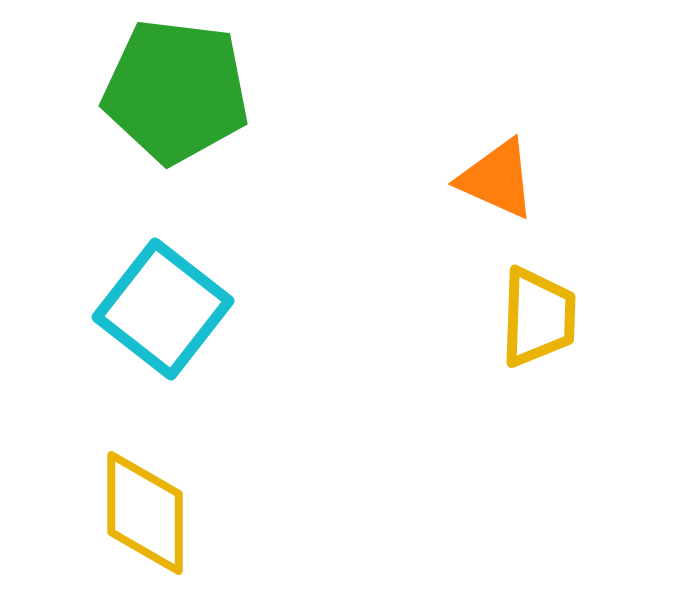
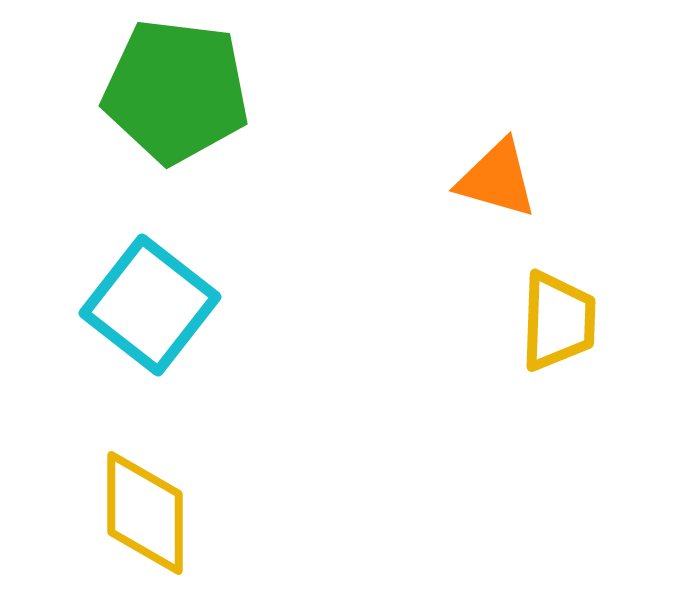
orange triangle: rotated 8 degrees counterclockwise
cyan square: moved 13 px left, 4 px up
yellow trapezoid: moved 20 px right, 4 px down
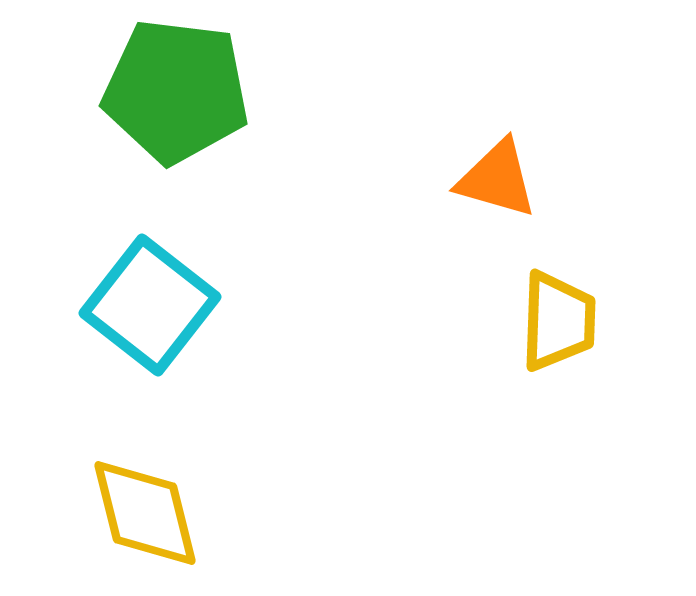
yellow diamond: rotated 14 degrees counterclockwise
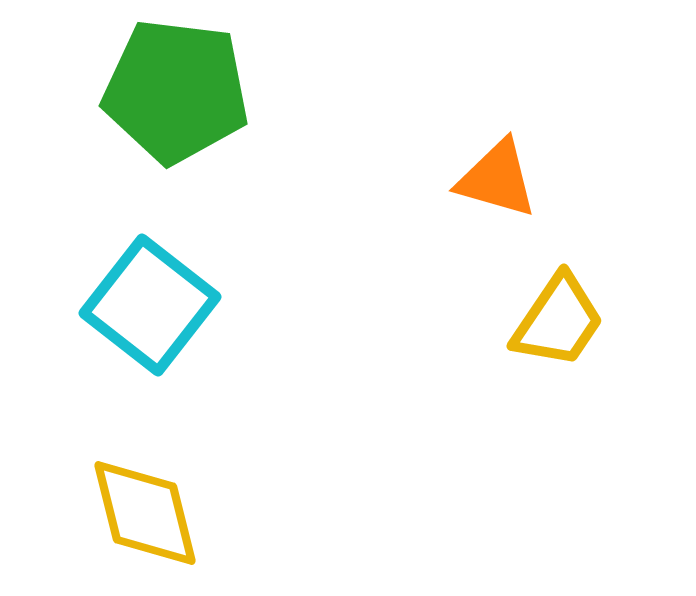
yellow trapezoid: rotated 32 degrees clockwise
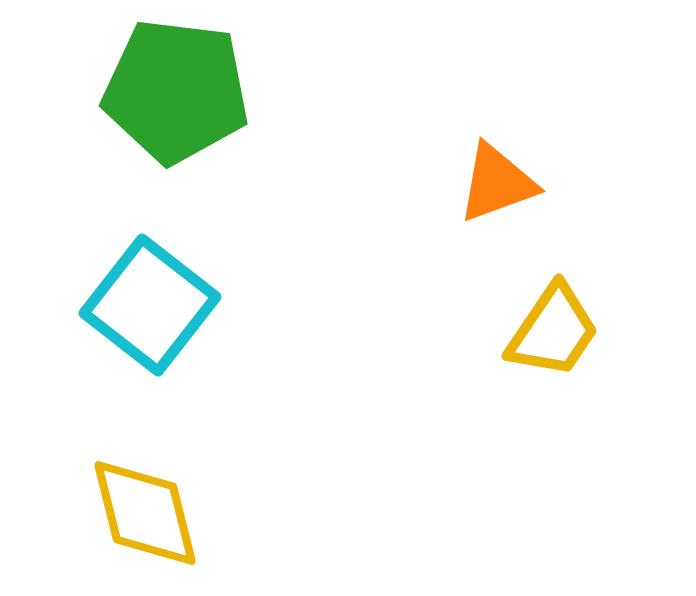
orange triangle: moved 4 px down; rotated 36 degrees counterclockwise
yellow trapezoid: moved 5 px left, 10 px down
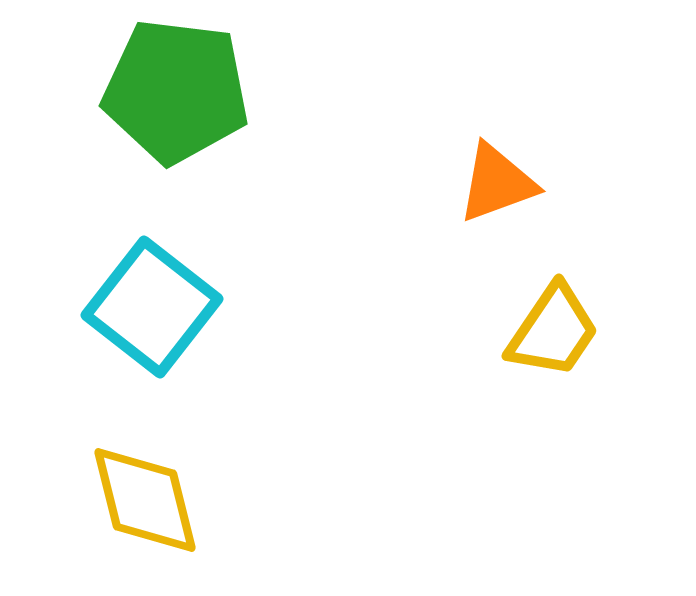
cyan square: moved 2 px right, 2 px down
yellow diamond: moved 13 px up
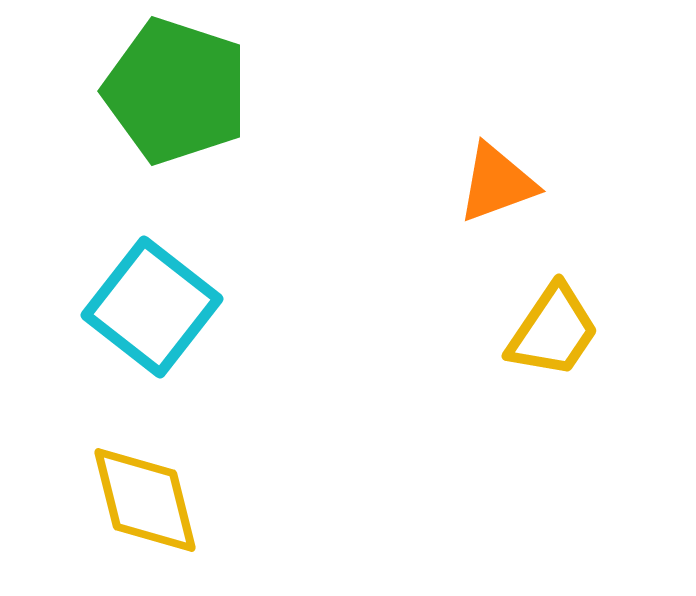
green pentagon: rotated 11 degrees clockwise
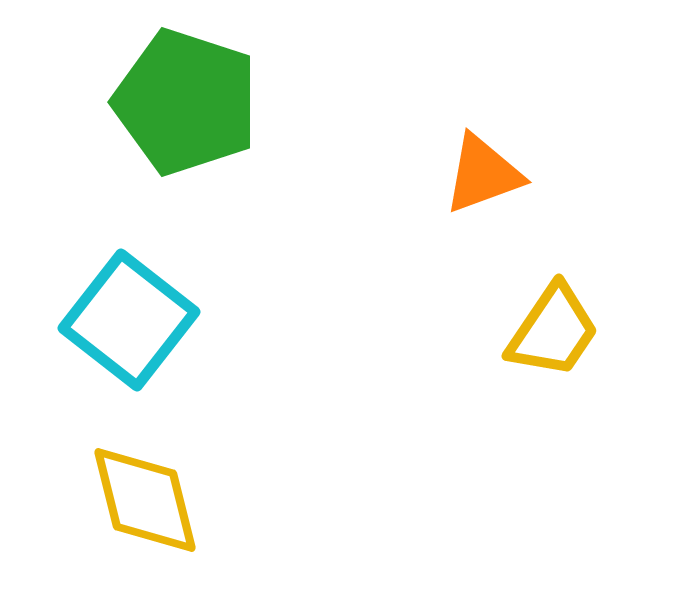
green pentagon: moved 10 px right, 11 px down
orange triangle: moved 14 px left, 9 px up
cyan square: moved 23 px left, 13 px down
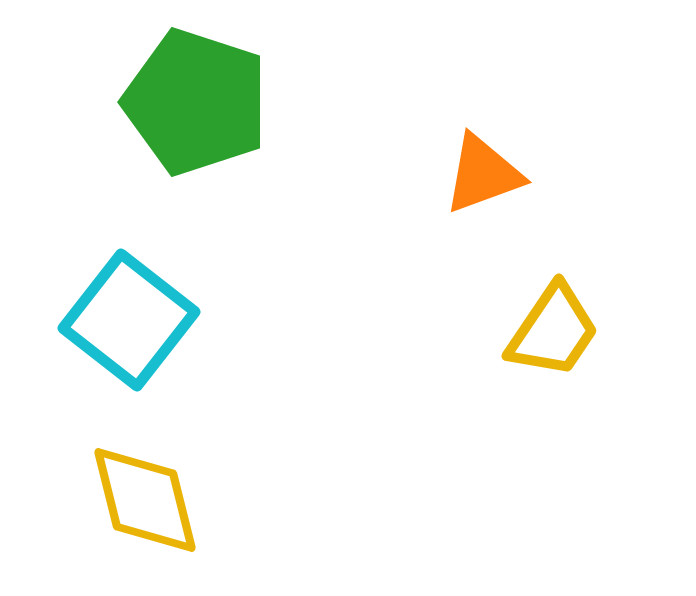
green pentagon: moved 10 px right
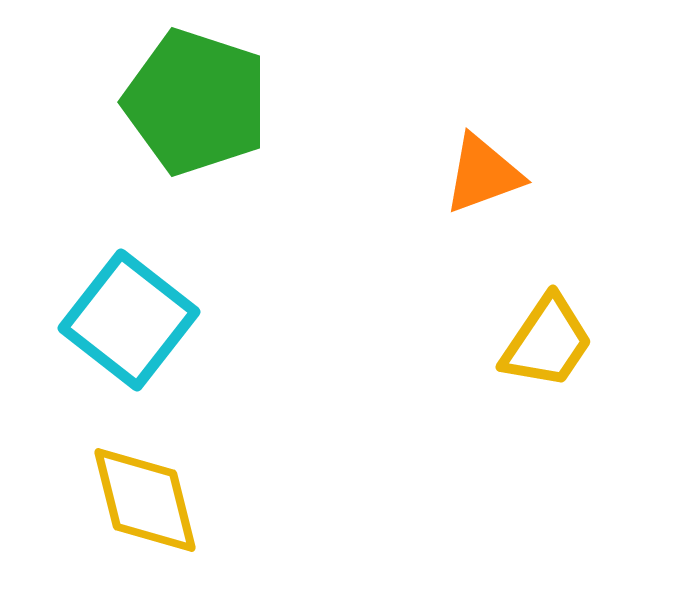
yellow trapezoid: moved 6 px left, 11 px down
